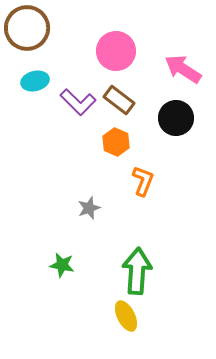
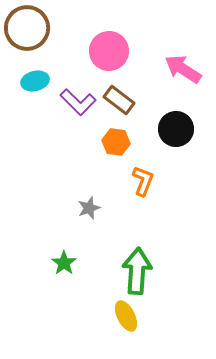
pink circle: moved 7 px left
black circle: moved 11 px down
orange hexagon: rotated 16 degrees counterclockwise
green star: moved 2 px right, 2 px up; rotated 25 degrees clockwise
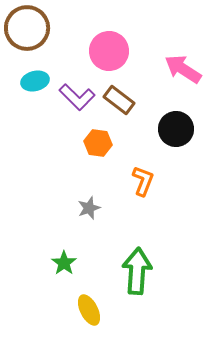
purple L-shape: moved 1 px left, 5 px up
orange hexagon: moved 18 px left, 1 px down
yellow ellipse: moved 37 px left, 6 px up
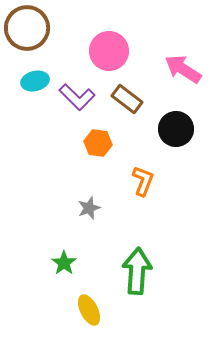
brown rectangle: moved 8 px right, 1 px up
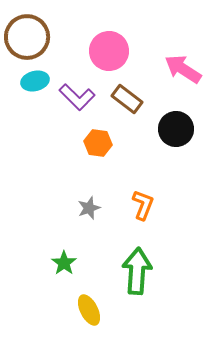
brown circle: moved 9 px down
orange L-shape: moved 24 px down
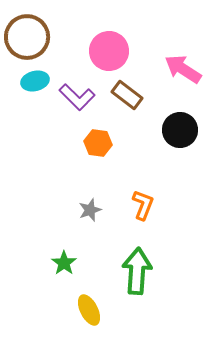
brown rectangle: moved 4 px up
black circle: moved 4 px right, 1 px down
gray star: moved 1 px right, 2 px down
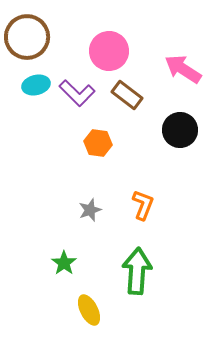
cyan ellipse: moved 1 px right, 4 px down
purple L-shape: moved 4 px up
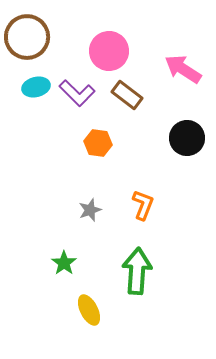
cyan ellipse: moved 2 px down
black circle: moved 7 px right, 8 px down
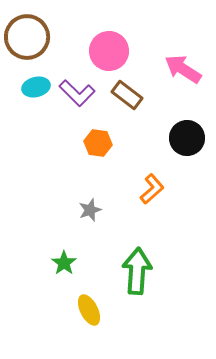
orange L-shape: moved 9 px right, 16 px up; rotated 28 degrees clockwise
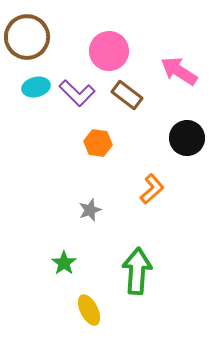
pink arrow: moved 4 px left, 2 px down
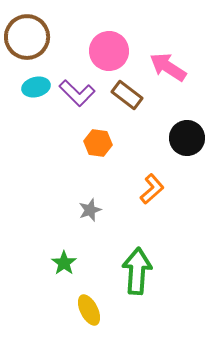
pink arrow: moved 11 px left, 4 px up
